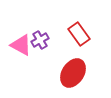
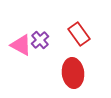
purple cross: rotated 12 degrees counterclockwise
red ellipse: rotated 40 degrees counterclockwise
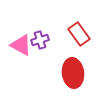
purple cross: rotated 24 degrees clockwise
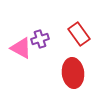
purple cross: moved 1 px up
pink triangle: moved 3 px down
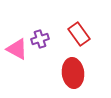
pink triangle: moved 4 px left, 1 px down
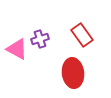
red rectangle: moved 3 px right, 1 px down
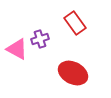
red rectangle: moved 7 px left, 12 px up
red ellipse: rotated 56 degrees counterclockwise
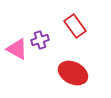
red rectangle: moved 3 px down
purple cross: moved 1 px down
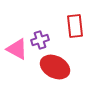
red rectangle: rotated 30 degrees clockwise
red ellipse: moved 18 px left, 6 px up
